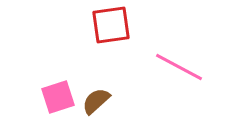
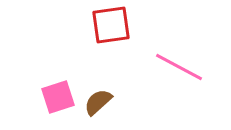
brown semicircle: moved 2 px right, 1 px down
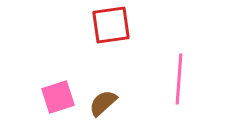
pink line: moved 12 px down; rotated 66 degrees clockwise
brown semicircle: moved 5 px right, 1 px down
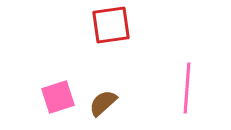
pink line: moved 8 px right, 9 px down
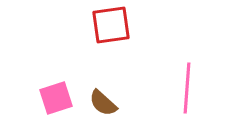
pink square: moved 2 px left, 1 px down
brown semicircle: rotated 96 degrees counterclockwise
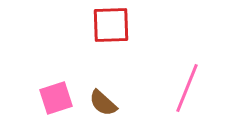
red square: rotated 6 degrees clockwise
pink line: rotated 18 degrees clockwise
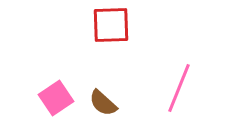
pink line: moved 8 px left
pink square: rotated 16 degrees counterclockwise
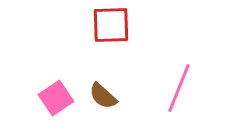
brown semicircle: moved 7 px up
